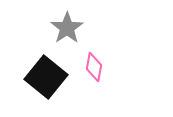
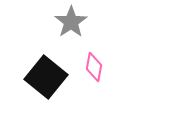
gray star: moved 4 px right, 6 px up
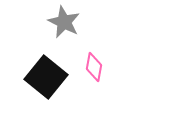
gray star: moved 7 px left; rotated 12 degrees counterclockwise
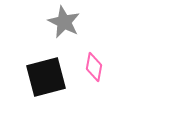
black square: rotated 36 degrees clockwise
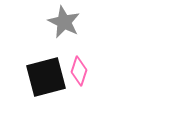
pink diamond: moved 15 px left, 4 px down; rotated 8 degrees clockwise
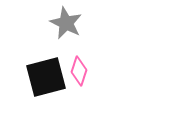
gray star: moved 2 px right, 1 px down
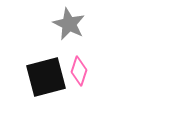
gray star: moved 3 px right, 1 px down
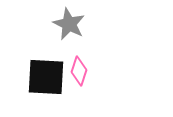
black square: rotated 18 degrees clockwise
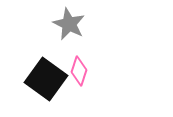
black square: moved 2 px down; rotated 33 degrees clockwise
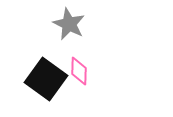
pink diamond: rotated 16 degrees counterclockwise
